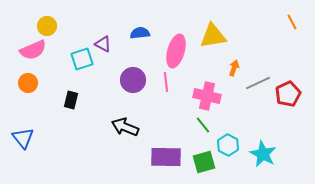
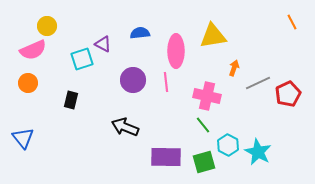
pink ellipse: rotated 16 degrees counterclockwise
cyan star: moved 5 px left, 2 px up
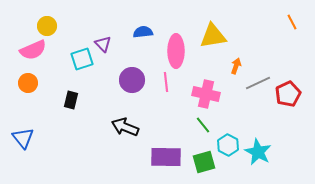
blue semicircle: moved 3 px right, 1 px up
purple triangle: rotated 18 degrees clockwise
orange arrow: moved 2 px right, 2 px up
purple circle: moved 1 px left
pink cross: moved 1 px left, 2 px up
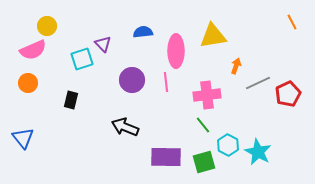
pink cross: moved 1 px right, 1 px down; rotated 20 degrees counterclockwise
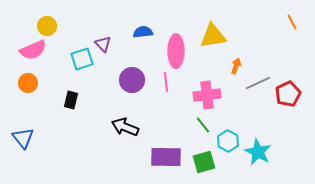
cyan hexagon: moved 4 px up
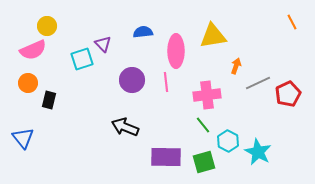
black rectangle: moved 22 px left
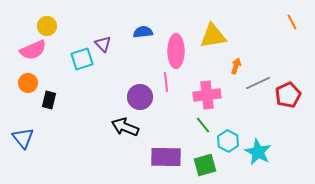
purple circle: moved 8 px right, 17 px down
red pentagon: moved 1 px down
green square: moved 1 px right, 3 px down
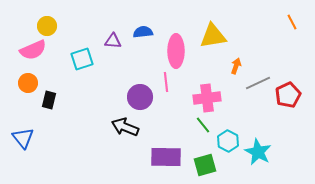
purple triangle: moved 10 px right, 3 px up; rotated 42 degrees counterclockwise
pink cross: moved 3 px down
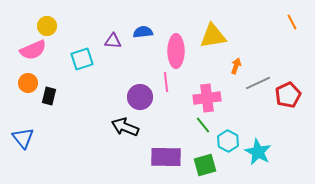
black rectangle: moved 4 px up
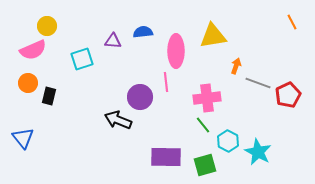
gray line: rotated 45 degrees clockwise
black arrow: moved 7 px left, 7 px up
